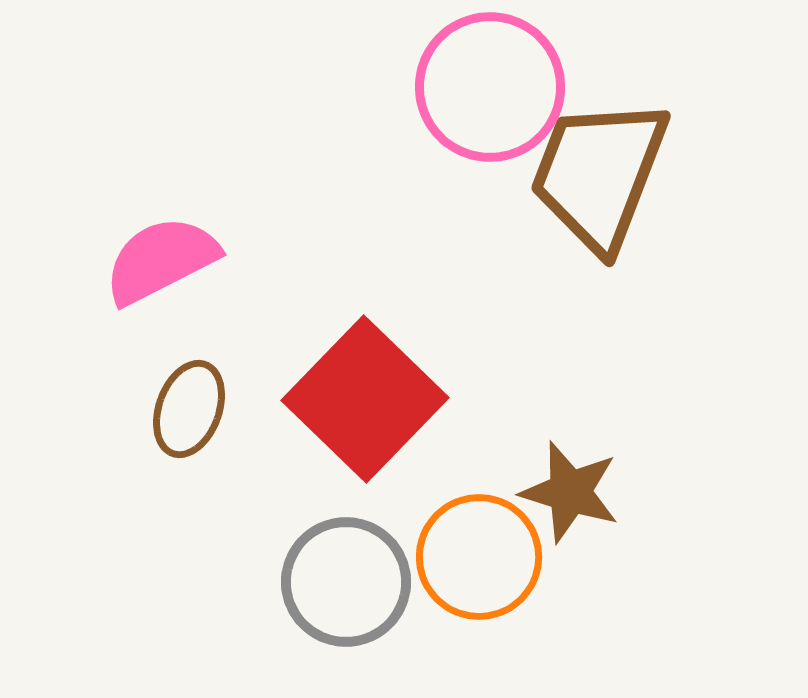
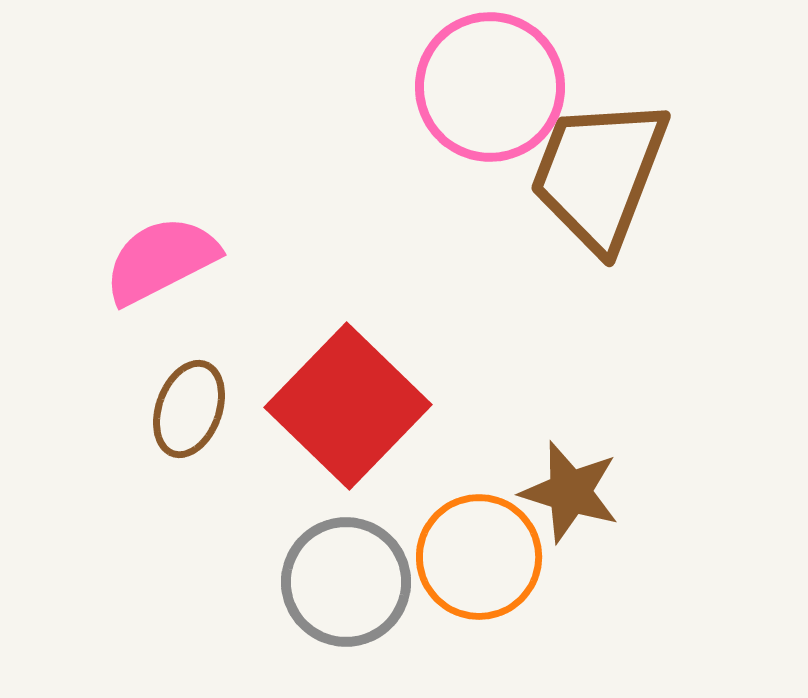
red square: moved 17 px left, 7 px down
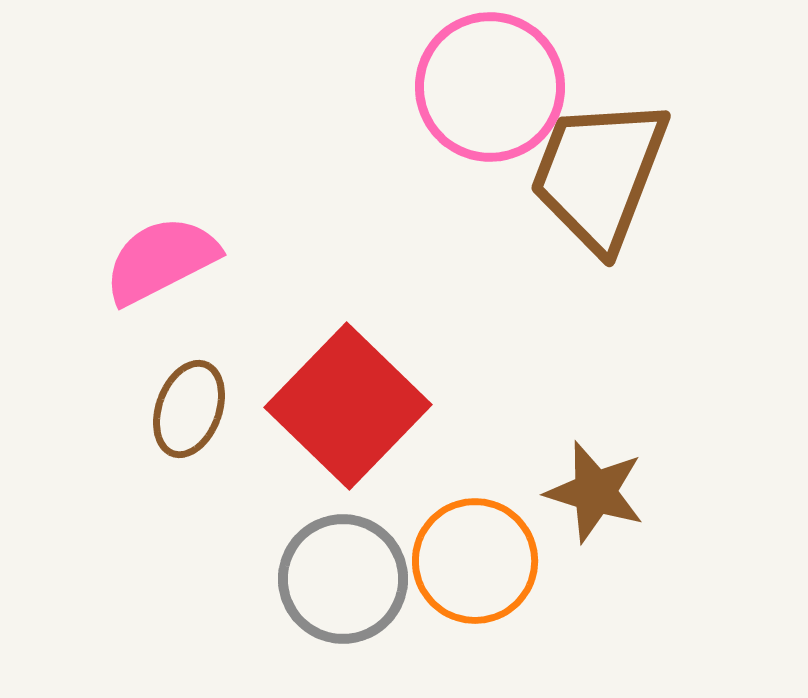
brown star: moved 25 px right
orange circle: moved 4 px left, 4 px down
gray circle: moved 3 px left, 3 px up
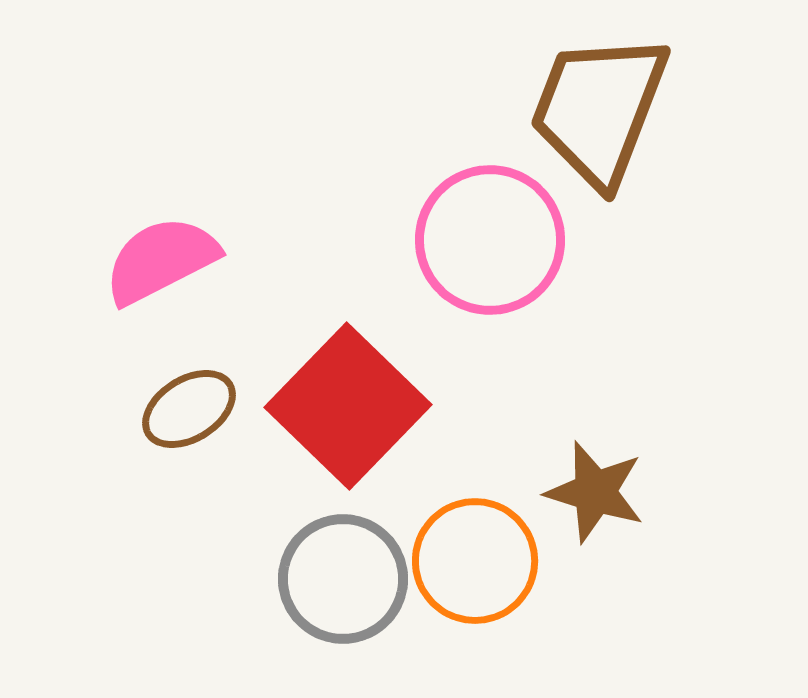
pink circle: moved 153 px down
brown trapezoid: moved 65 px up
brown ellipse: rotated 38 degrees clockwise
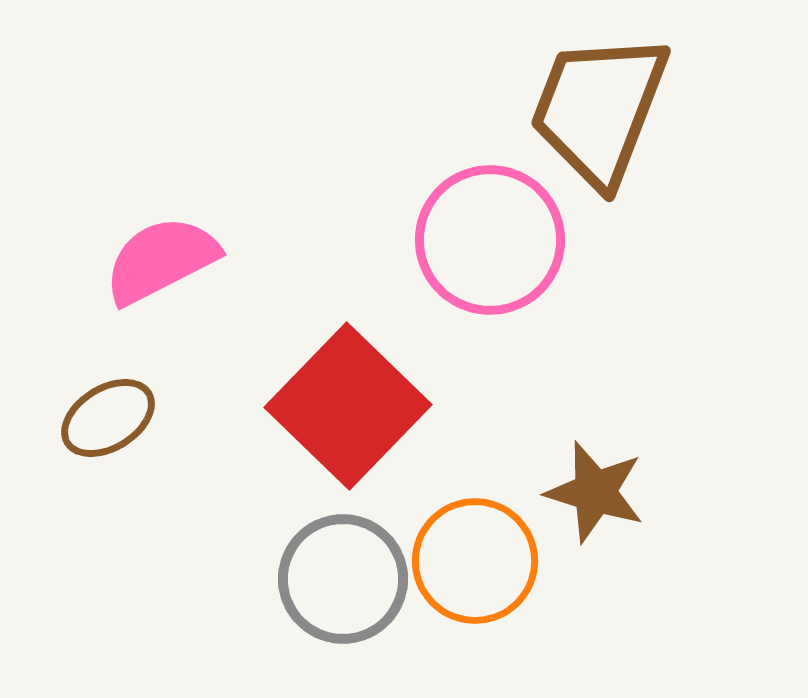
brown ellipse: moved 81 px left, 9 px down
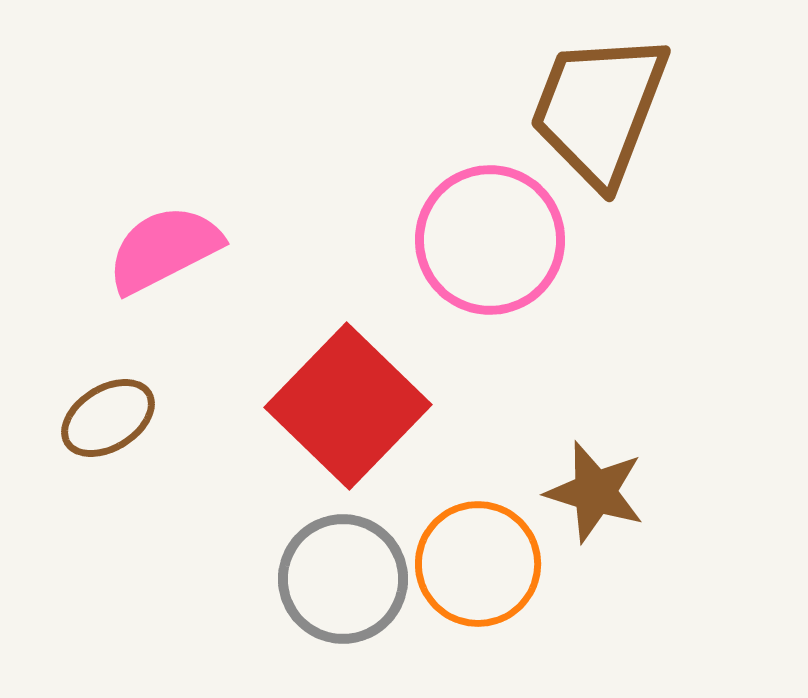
pink semicircle: moved 3 px right, 11 px up
orange circle: moved 3 px right, 3 px down
